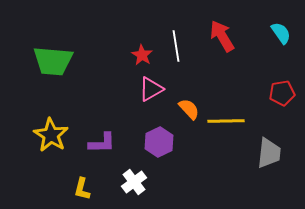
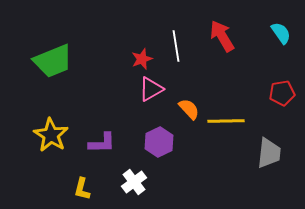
red star: moved 4 px down; rotated 20 degrees clockwise
green trapezoid: rotated 27 degrees counterclockwise
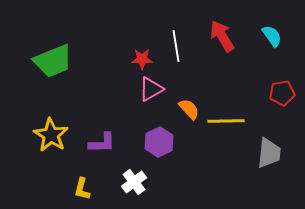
cyan semicircle: moved 9 px left, 3 px down
red star: rotated 20 degrees clockwise
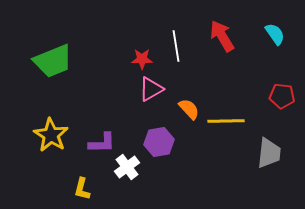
cyan semicircle: moved 3 px right, 2 px up
red pentagon: moved 3 px down; rotated 15 degrees clockwise
purple hexagon: rotated 16 degrees clockwise
white cross: moved 7 px left, 15 px up
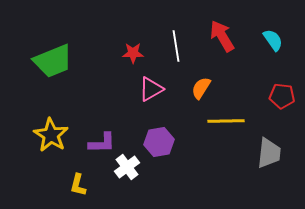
cyan semicircle: moved 2 px left, 6 px down
red star: moved 9 px left, 6 px up
orange semicircle: moved 12 px right, 21 px up; rotated 105 degrees counterclockwise
yellow L-shape: moved 4 px left, 4 px up
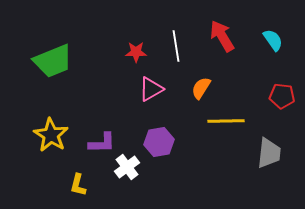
red star: moved 3 px right, 1 px up
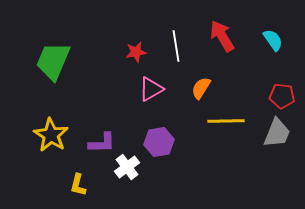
red star: rotated 10 degrees counterclockwise
green trapezoid: rotated 135 degrees clockwise
gray trapezoid: moved 8 px right, 20 px up; rotated 16 degrees clockwise
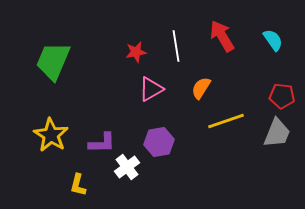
yellow line: rotated 18 degrees counterclockwise
